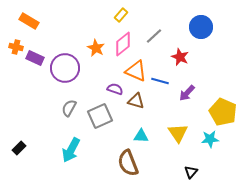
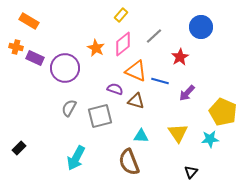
red star: rotated 18 degrees clockwise
gray square: rotated 10 degrees clockwise
cyan arrow: moved 5 px right, 8 px down
brown semicircle: moved 1 px right, 1 px up
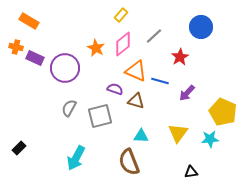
yellow triangle: rotated 10 degrees clockwise
black triangle: rotated 40 degrees clockwise
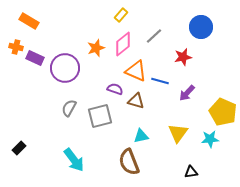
orange star: rotated 24 degrees clockwise
red star: moved 3 px right; rotated 18 degrees clockwise
cyan triangle: rotated 14 degrees counterclockwise
cyan arrow: moved 2 px left, 2 px down; rotated 65 degrees counterclockwise
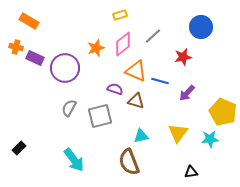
yellow rectangle: moved 1 px left; rotated 32 degrees clockwise
gray line: moved 1 px left
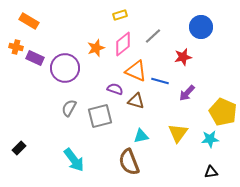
black triangle: moved 20 px right
